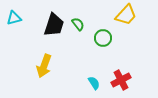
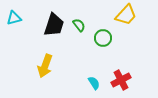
green semicircle: moved 1 px right, 1 px down
yellow arrow: moved 1 px right
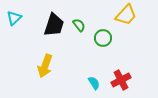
cyan triangle: rotated 28 degrees counterclockwise
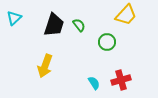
green circle: moved 4 px right, 4 px down
red cross: rotated 12 degrees clockwise
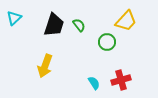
yellow trapezoid: moved 6 px down
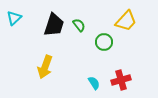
green circle: moved 3 px left
yellow arrow: moved 1 px down
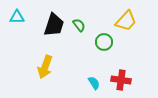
cyan triangle: moved 3 px right, 1 px up; rotated 42 degrees clockwise
red cross: rotated 24 degrees clockwise
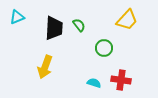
cyan triangle: rotated 21 degrees counterclockwise
yellow trapezoid: moved 1 px right, 1 px up
black trapezoid: moved 3 px down; rotated 15 degrees counterclockwise
green circle: moved 6 px down
cyan semicircle: rotated 40 degrees counterclockwise
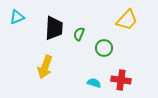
green semicircle: moved 9 px down; rotated 120 degrees counterclockwise
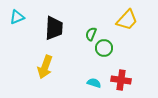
green semicircle: moved 12 px right
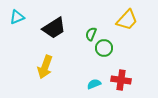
black trapezoid: rotated 55 degrees clockwise
cyan semicircle: moved 1 px down; rotated 40 degrees counterclockwise
